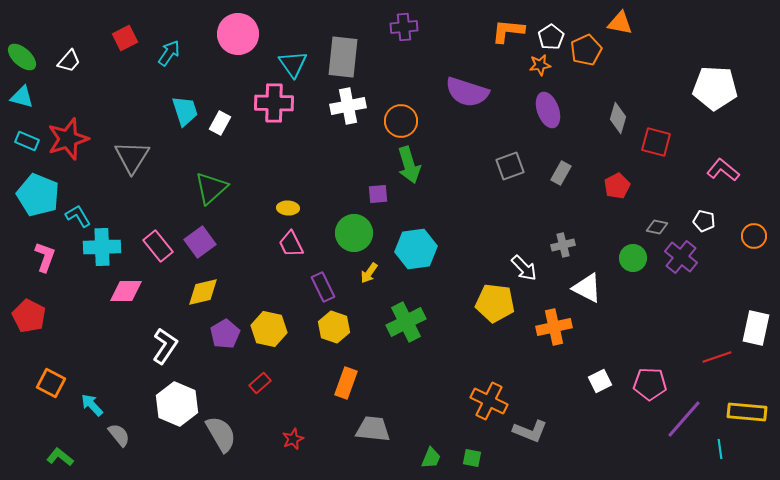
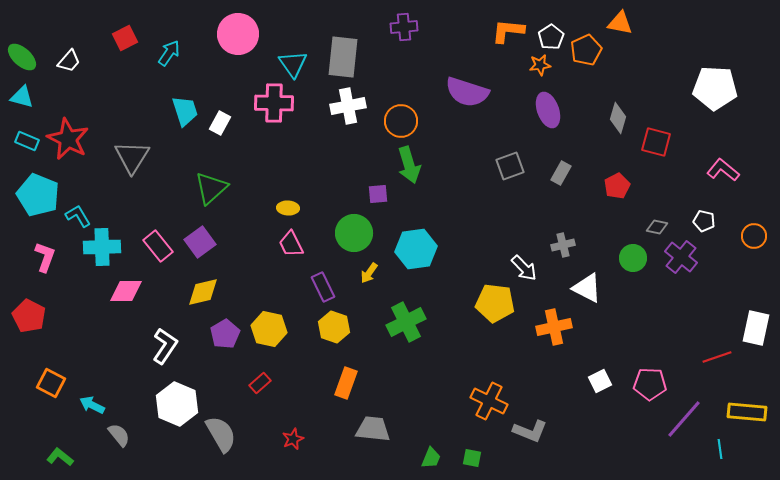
red star at (68, 139): rotated 27 degrees counterclockwise
cyan arrow at (92, 405): rotated 20 degrees counterclockwise
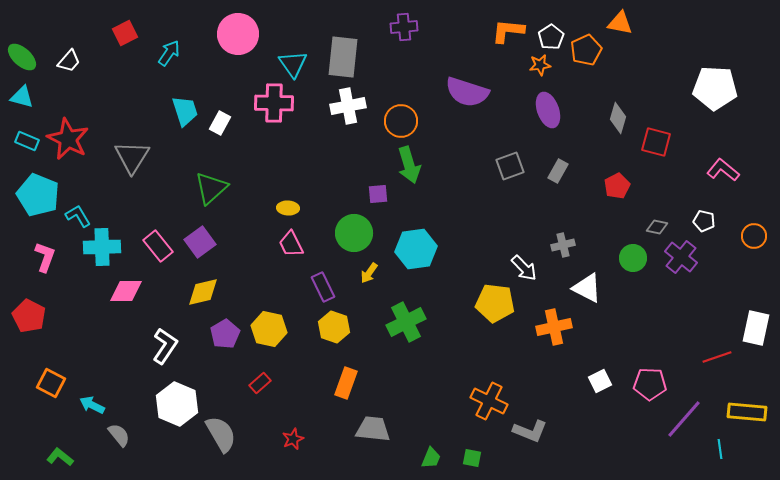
red square at (125, 38): moved 5 px up
gray rectangle at (561, 173): moved 3 px left, 2 px up
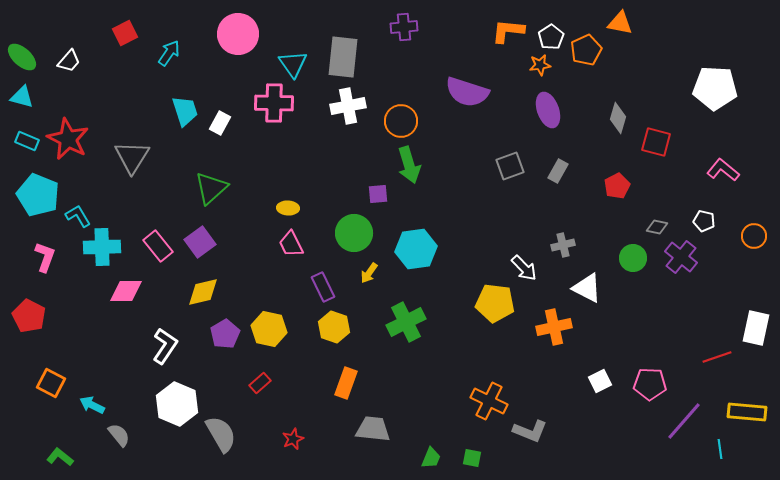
purple line at (684, 419): moved 2 px down
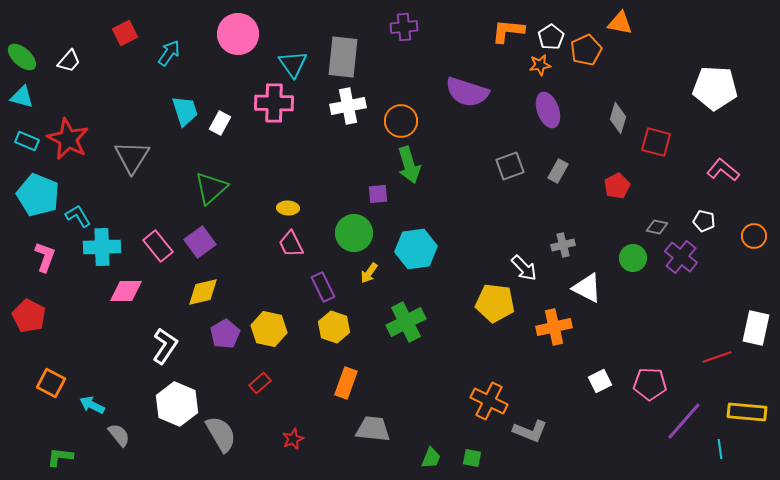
green L-shape at (60, 457): rotated 32 degrees counterclockwise
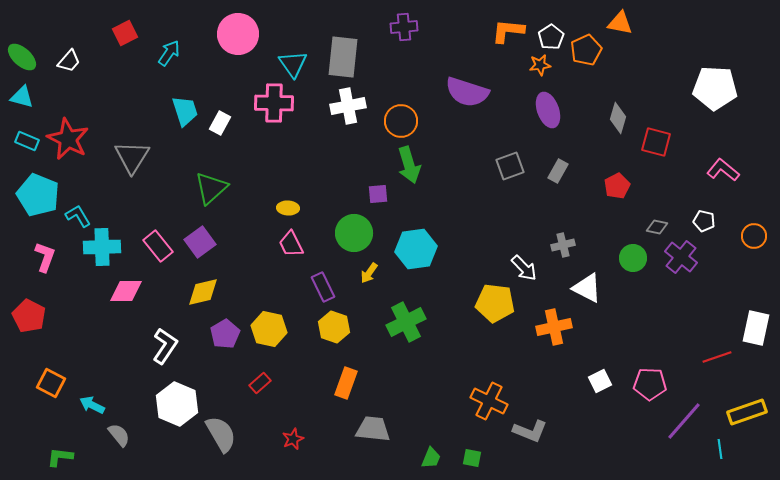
yellow rectangle at (747, 412): rotated 24 degrees counterclockwise
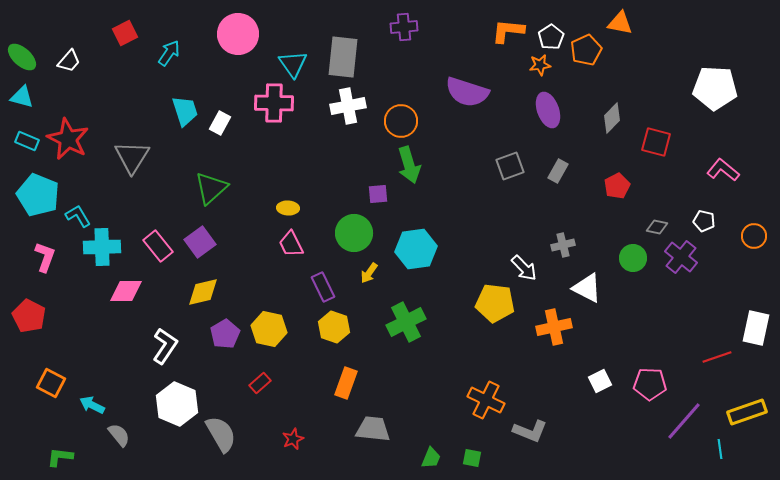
gray diamond at (618, 118): moved 6 px left; rotated 28 degrees clockwise
orange cross at (489, 401): moved 3 px left, 1 px up
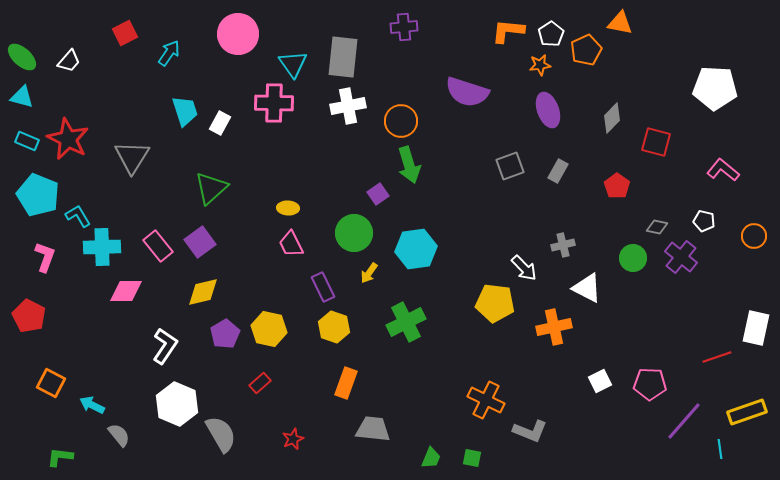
white pentagon at (551, 37): moved 3 px up
red pentagon at (617, 186): rotated 10 degrees counterclockwise
purple square at (378, 194): rotated 30 degrees counterclockwise
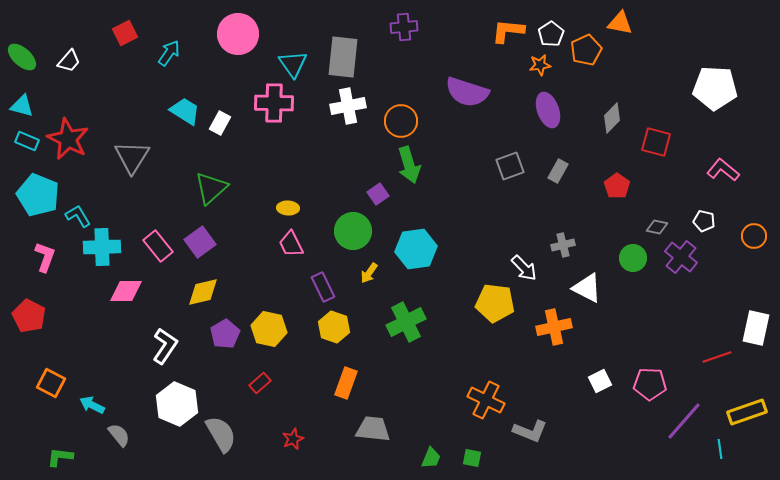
cyan triangle at (22, 97): moved 9 px down
cyan trapezoid at (185, 111): rotated 40 degrees counterclockwise
green circle at (354, 233): moved 1 px left, 2 px up
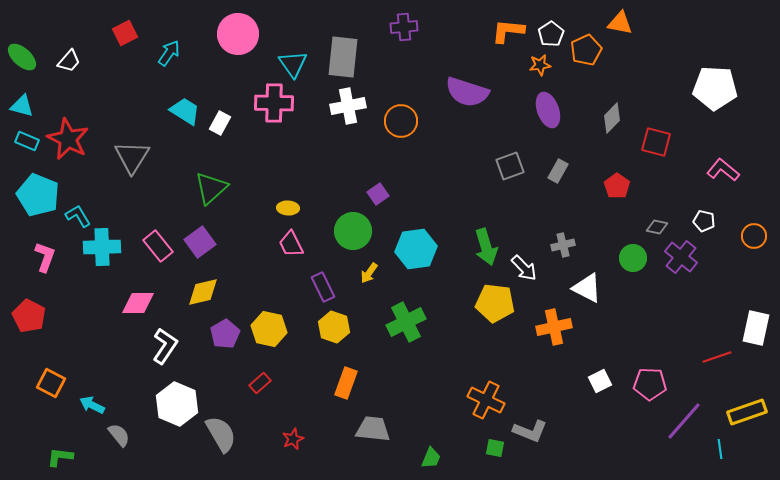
green arrow at (409, 165): moved 77 px right, 82 px down
pink diamond at (126, 291): moved 12 px right, 12 px down
green square at (472, 458): moved 23 px right, 10 px up
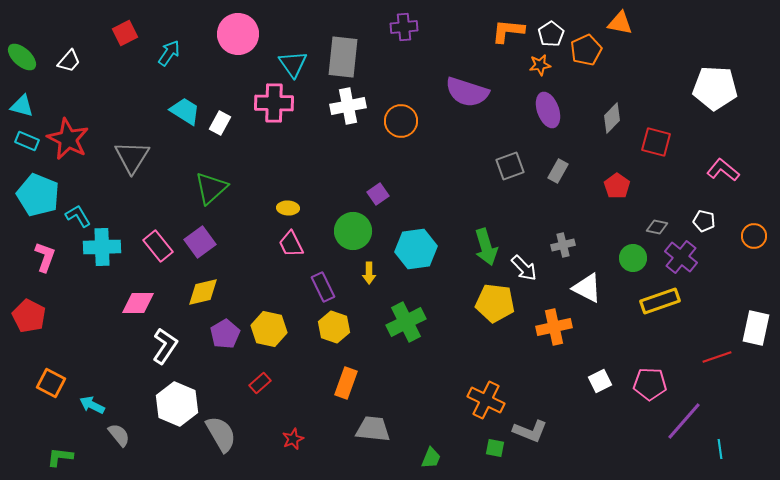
yellow arrow at (369, 273): rotated 35 degrees counterclockwise
yellow rectangle at (747, 412): moved 87 px left, 111 px up
